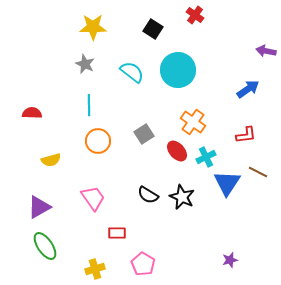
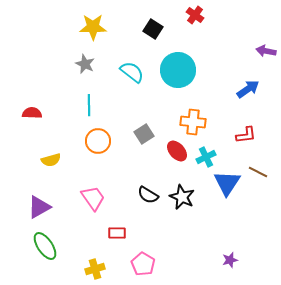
orange cross: rotated 30 degrees counterclockwise
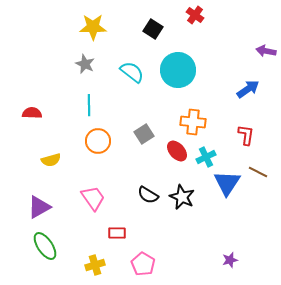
red L-shape: rotated 75 degrees counterclockwise
yellow cross: moved 4 px up
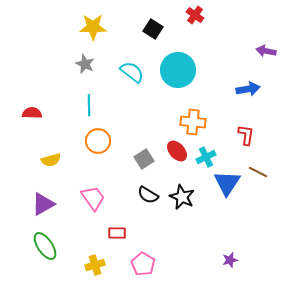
blue arrow: rotated 25 degrees clockwise
gray square: moved 25 px down
purple triangle: moved 4 px right, 3 px up
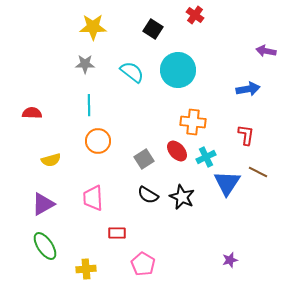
gray star: rotated 24 degrees counterclockwise
pink trapezoid: rotated 148 degrees counterclockwise
yellow cross: moved 9 px left, 4 px down; rotated 12 degrees clockwise
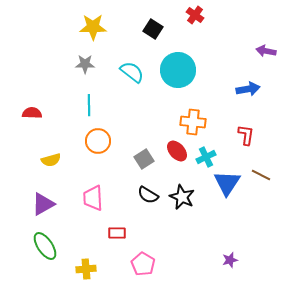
brown line: moved 3 px right, 3 px down
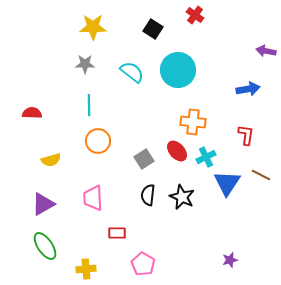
black semicircle: rotated 65 degrees clockwise
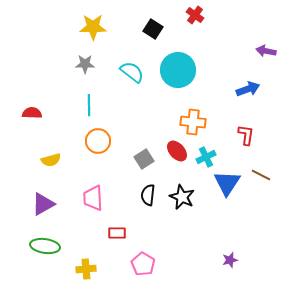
blue arrow: rotated 10 degrees counterclockwise
green ellipse: rotated 48 degrees counterclockwise
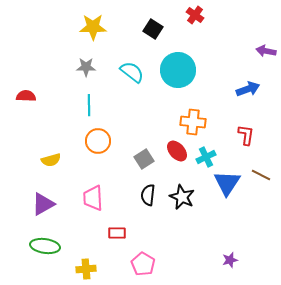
gray star: moved 1 px right, 3 px down
red semicircle: moved 6 px left, 17 px up
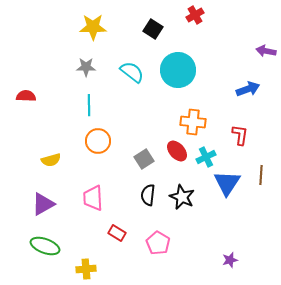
red cross: rotated 24 degrees clockwise
red L-shape: moved 6 px left
brown line: rotated 66 degrees clockwise
red rectangle: rotated 30 degrees clockwise
green ellipse: rotated 12 degrees clockwise
pink pentagon: moved 15 px right, 21 px up
